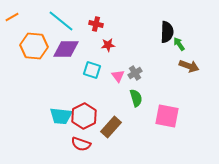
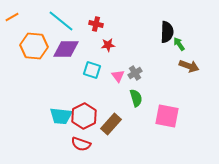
brown rectangle: moved 3 px up
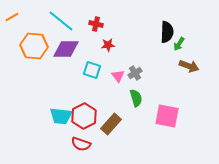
green arrow: rotated 112 degrees counterclockwise
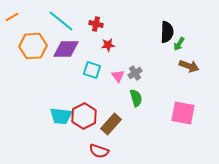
orange hexagon: moved 1 px left; rotated 8 degrees counterclockwise
pink square: moved 16 px right, 3 px up
red semicircle: moved 18 px right, 7 px down
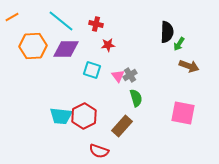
gray cross: moved 5 px left, 2 px down
brown rectangle: moved 11 px right, 2 px down
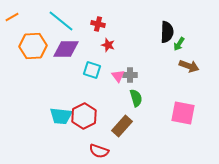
red cross: moved 2 px right
red star: rotated 24 degrees clockwise
gray cross: rotated 32 degrees clockwise
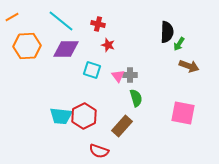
orange hexagon: moved 6 px left
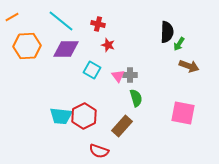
cyan square: rotated 12 degrees clockwise
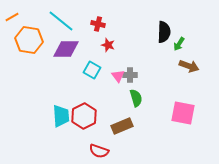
black semicircle: moved 3 px left
orange hexagon: moved 2 px right, 6 px up; rotated 12 degrees clockwise
cyan trapezoid: rotated 100 degrees counterclockwise
brown rectangle: rotated 25 degrees clockwise
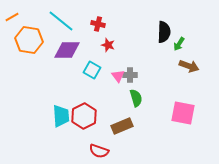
purple diamond: moved 1 px right, 1 px down
